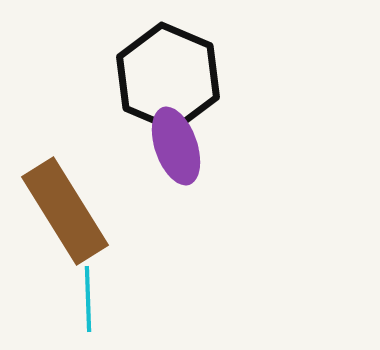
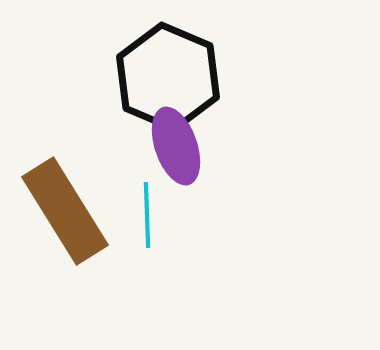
cyan line: moved 59 px right, 84 px up
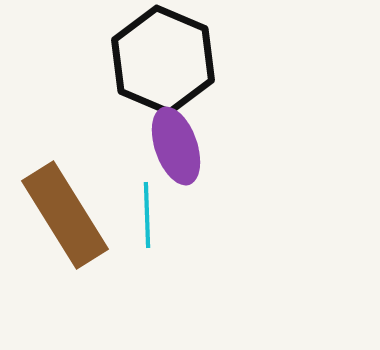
black hexagon: moved 5 px left, 17 px up
brown rectangle: moved 4 px down
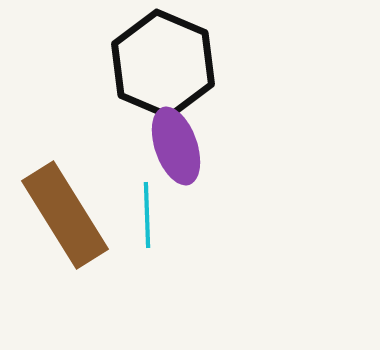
black hexagon: moved 4 px down
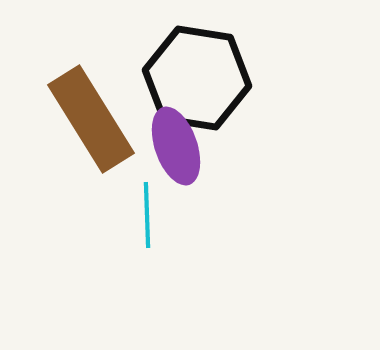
black hexagon: moved 34 px right, 14 px down; rotated 14 degrees counterclockwise
brown rectangle: moved 26 px right, 96 px up
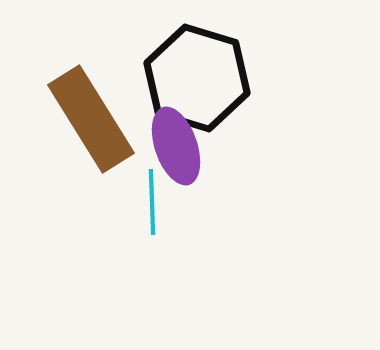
black hexagon: rotated 8 degrees clockwise
cyan line: moved 5 px right, 13 px up
